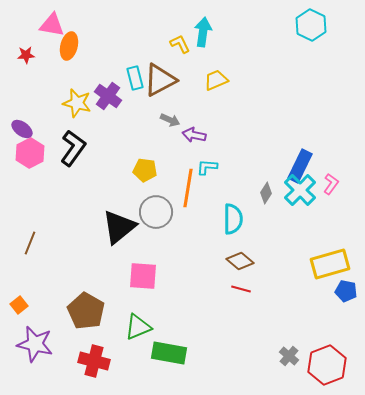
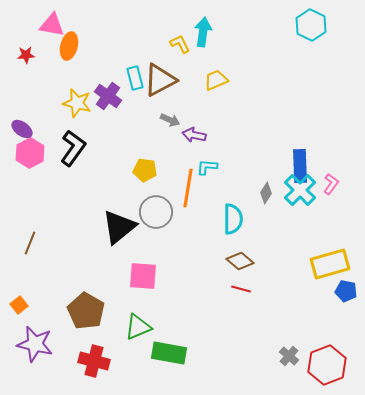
blue rectangle: rotated 28 degrees counterclockwise
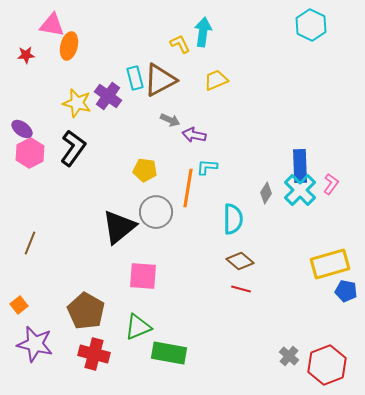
red cross: moved 7 px up
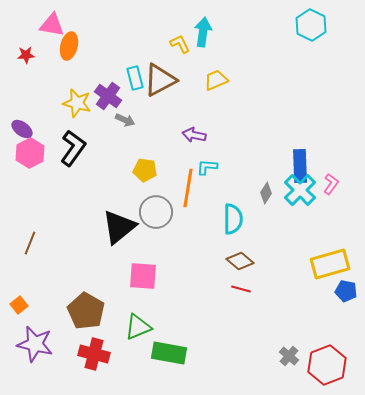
gray arrow: moved 45 px left
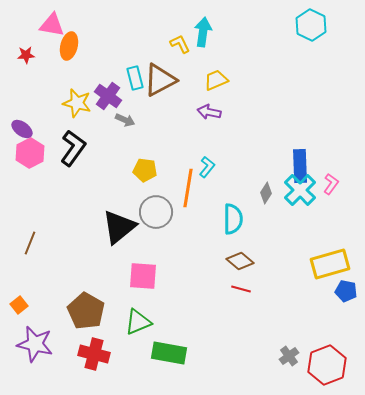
purple arrow: moved 15 px right, 23 px up
cyan L-shape: rotated 125 degrees clockwise
green triangle: moved 5 px up
gray cross: rotated 12 degrees clockwise
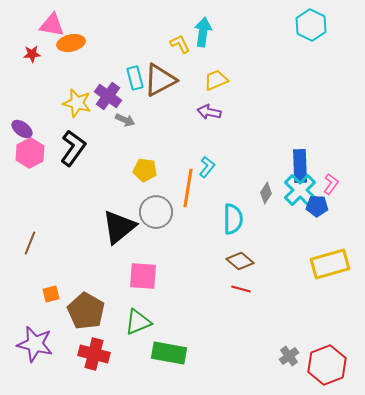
orange ellipse: moved 2 px right, 3 px up; rotated 64 degrees clockwise
red star: moved 6 px right, 1 px up
blue pentagon: moved 29 px left, 85 px up; rotated 10 degrees counterclockwise
orange square: moved 32 px right, 11 px up; rotated 24 degrees clockwise
